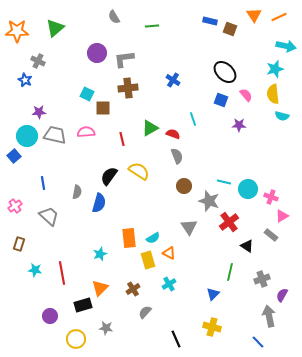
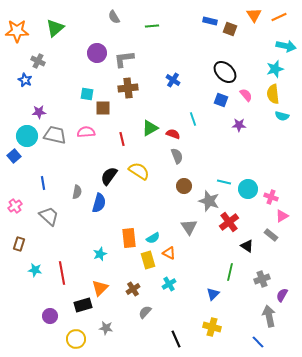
cyan square at (87, 94): rotated 16 degrees counterclockwise
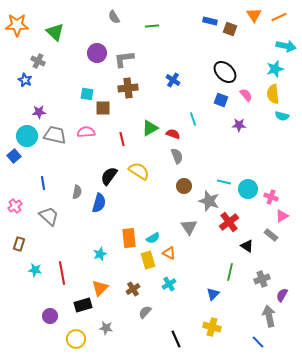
green triangle at (55, 28): moved 4 px down; rotated 36 degrees counterclockwise
orange star at (17, 31): moved 6 px up
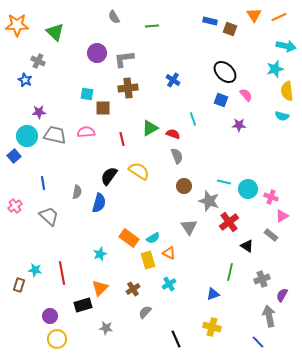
yellow semicircle at (273, 94): moved 14 px right, 3 px up
orange rectangle at (129, 238): rotated 48 degrees counterclockwise
brown rectangle at (19, 244): moved 41 px down
blue triangle at (213, 294): rotated 24 degrees clockwise
yellow circle at (76, 339): moved 19 px left
